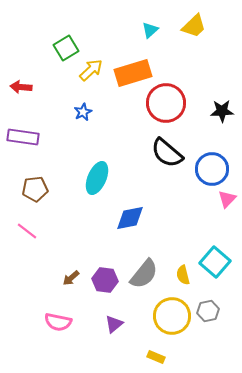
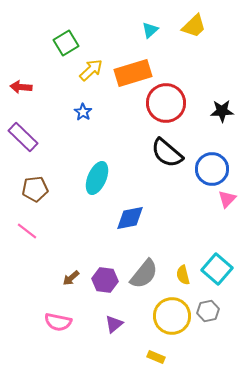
green square: moved 5 px up
blue star: rotated 12 degrees counterclockwise
purple rectangle: rotated 36 degrees clockwise
cyan square: moved 2 px right, 7 px down
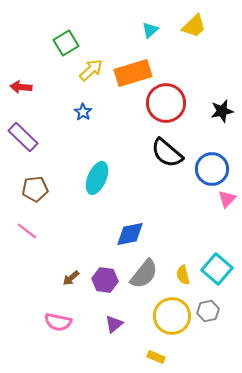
black star: rotated 10 degrees counterclockwise
blue diamond: moved 16 px down
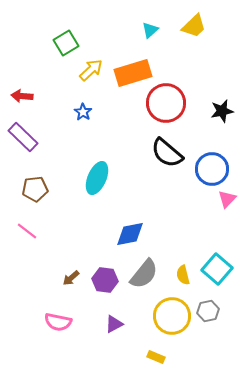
red arrow: moved 1 px right, 9 px down
purple triangle: rotated 12 degrees clockwise
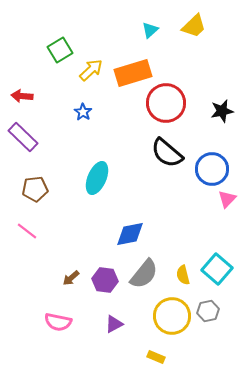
green square: moved 6 px left, 7 px down
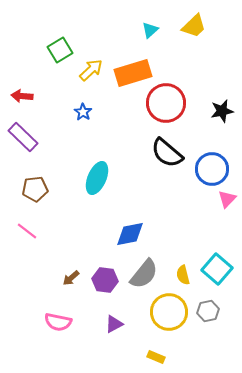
yellow circle: moved 3 px left, 4 px up
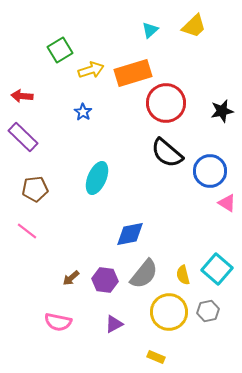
yellow arrow: rotated 25 degrees clockwise
blue circle: moved 2 px left, 2 px down
pink triangle: moved 4 px down; rotated 42 degrees counterclockwise
